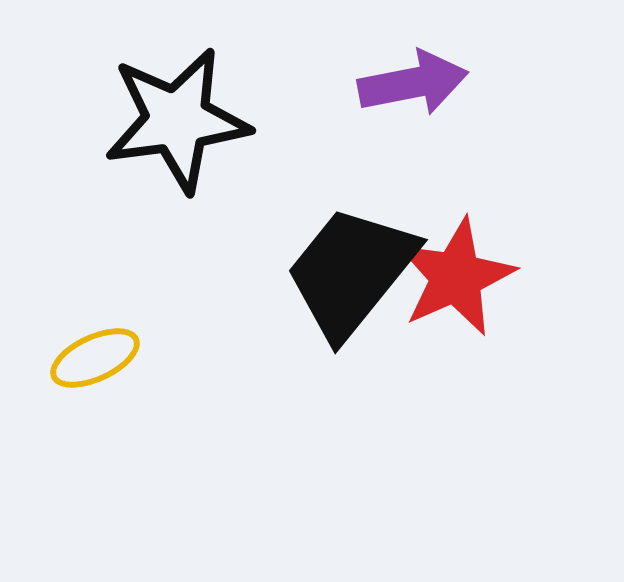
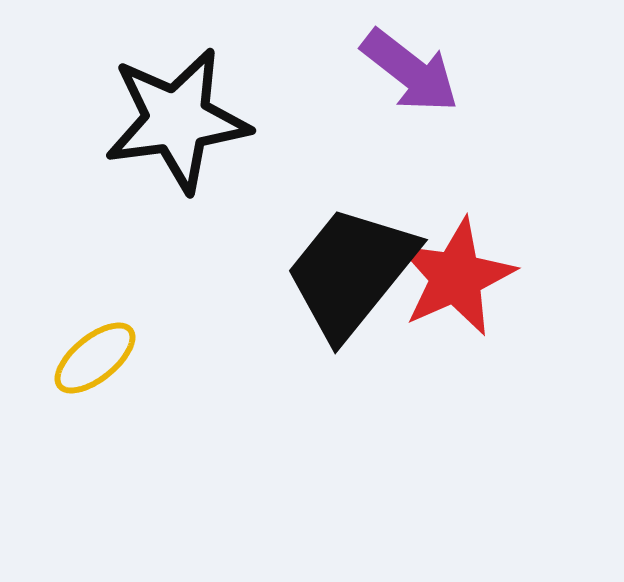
purple arrow: moved 3 px left, 12 px up; rotated 49 degrees clockwise
yellow ellipse: rotated 14 degrees counterclockwise
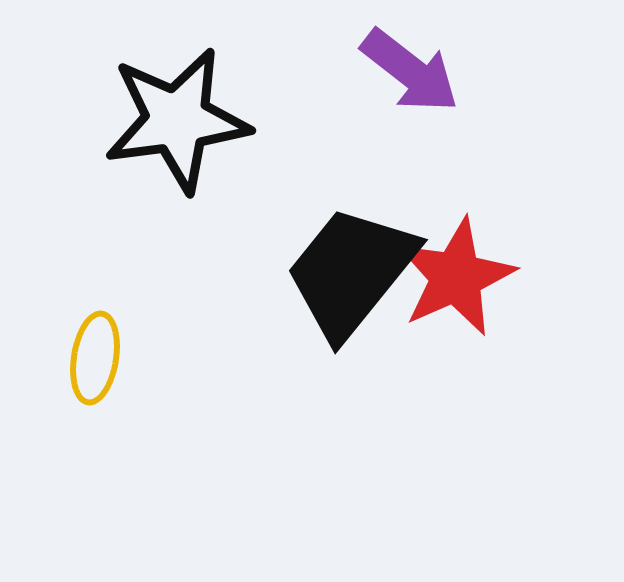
yellow ellipse: rotated 42 degrees counterclockwise
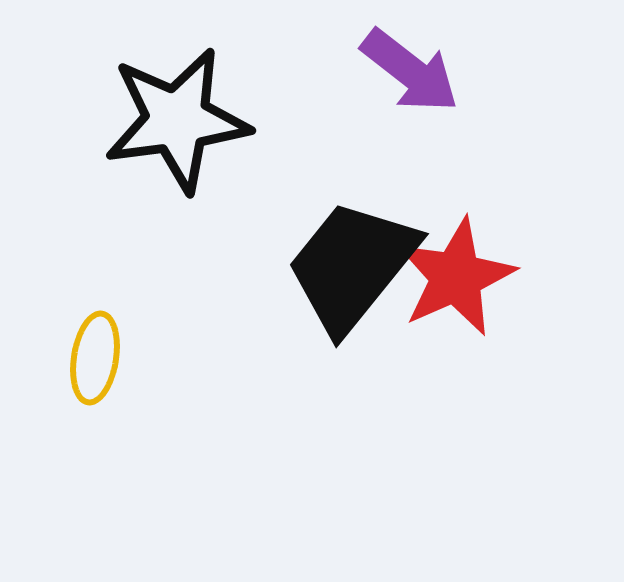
black trapezoid: moved 1 px right, 6 px up
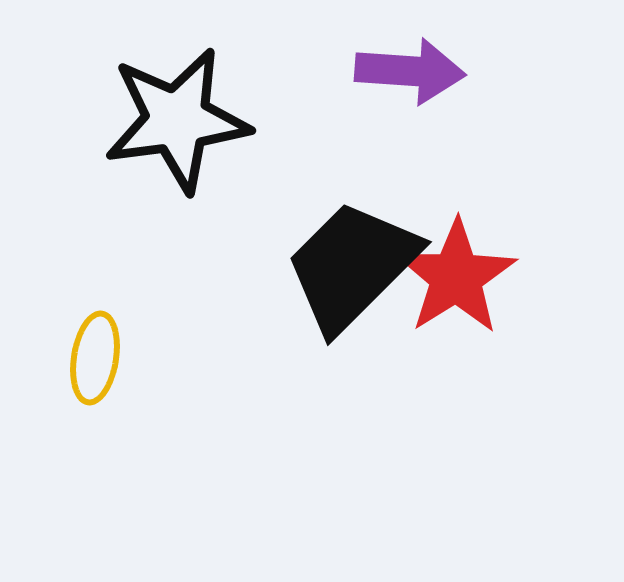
purple arrow: rotated 34 degrees counterclockwise
black trapezoid: rotated 6 degrees clockwise
red star: rotated 8 degrees counterclockwise
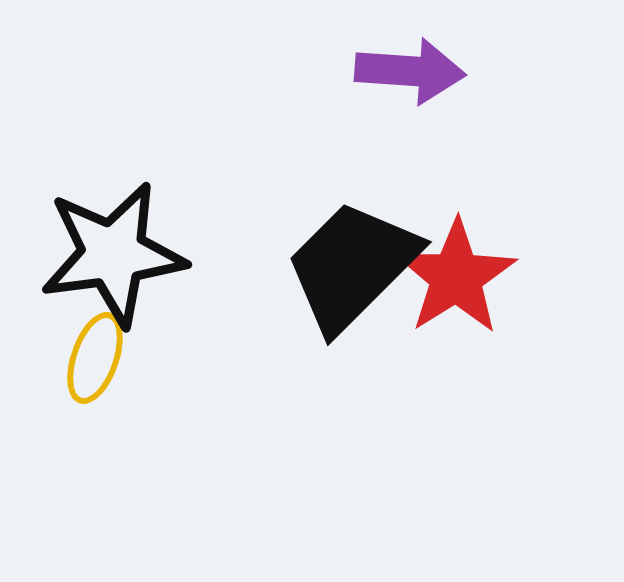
black star: moved 64 px left, 134 px down
yellow ellipse: rotated 10 degrees clockwise
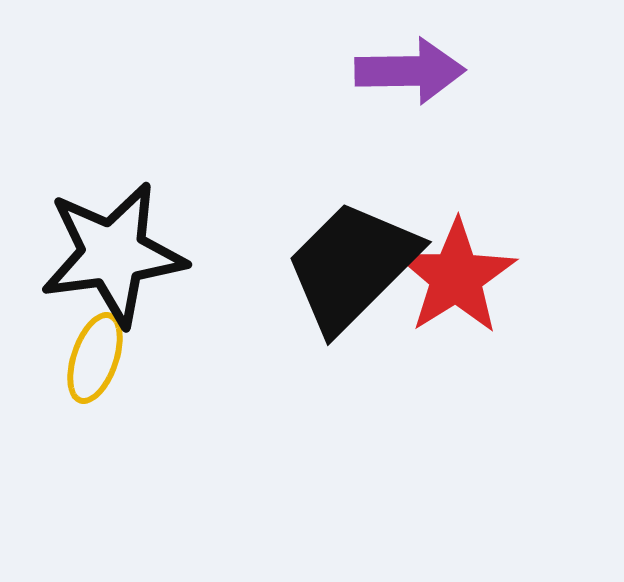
purple arrow: rotated 5 degrees counterclockwise
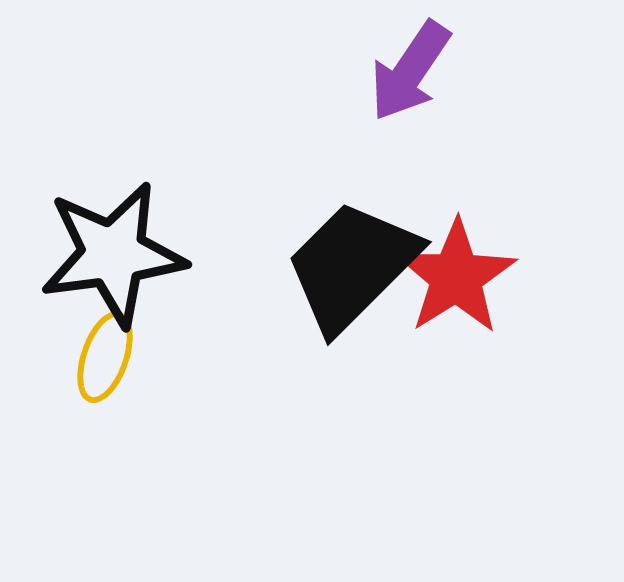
purple arrow: rotated 125 degrees clockwise
yellow ellipse: moved 10 px right, 1 px up
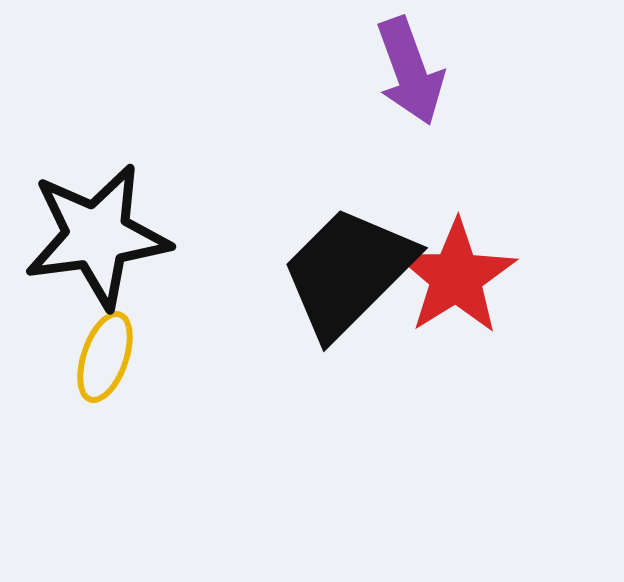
purple arrow: rotated 54 degrees counterclockwise
black star: moved 16 px left, 18 px up
black trapezoid: moved 4 px left, 6 px down
